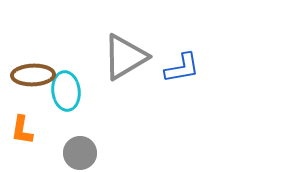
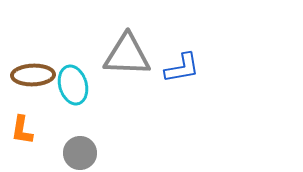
gray triangle: moved 2 px right, 2 px up; rotated 33 degrees clockwise
cyan ellipse: moved 7 px right, 6 px up; rotated 9 degrees counterclockwise
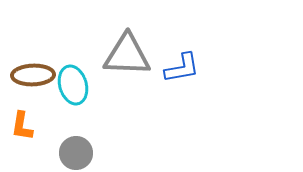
orange L-shape: moved 4 px up
gray circle: moved 4 px left
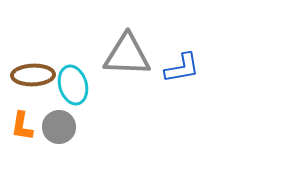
gray circle: moved 17 px left, 26 px up
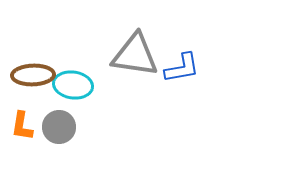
gray triangle: moved 8 px right; rotated 6 degrees clockwise
cyan ellipse: rotated 66 degrees counterclockwise
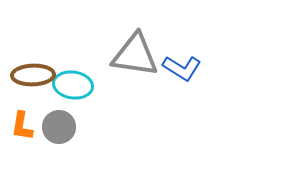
blue L-shape: rotated 42 degrees clockwise
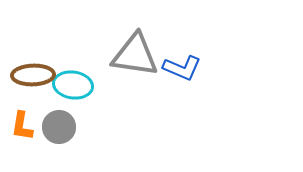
blue L-shape: rotated 9 degrees counterclockwise
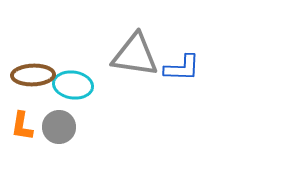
blue L-shape: rotated 21 degrees counterclockwise
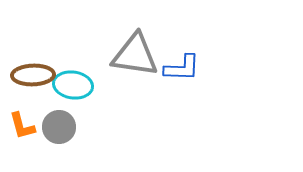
orange L-shape: rotated 24 degrees counterclockwise
